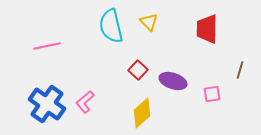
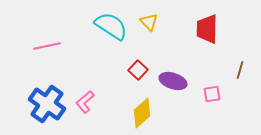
cyan semicircle: rotated 136 degrees clockwise
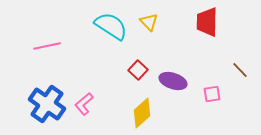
red trapezoid: moved 7 px up
brown line: rotated 60 degrees counterclockwise
pink L-shape: moved 1 px left, 2 px down
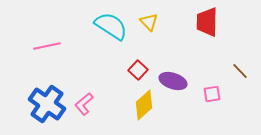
brown line: moved 1 px down
yellow diamond: moved 2 px right, 8 px up
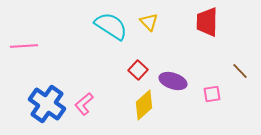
pink line: moved 23 px left; rotated 8 degrees clockwise
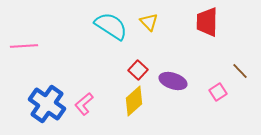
pink square: moved 6 px right, 2 px up; rotated 24 degrees counterclockwise
yellow diamond: moved 10 px left, 4 px up
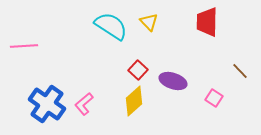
pink square: moved 4 px left, 6 px down; rotated 24 degrees counterclockwise
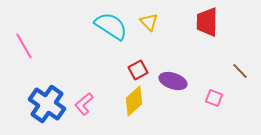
pink line: rotated 64 degrees clockwise
red square: rotated 18 degrees clockwise
pink square: rotated 12 degrees counterclockwise
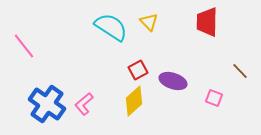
cyan semicircle: moved 1 px down
pink line: rotated 8 degrees counterclockwise
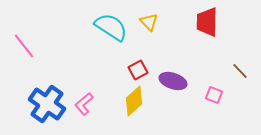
pink square: moved 3 px up
